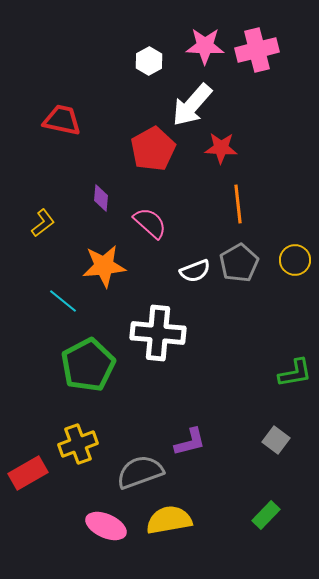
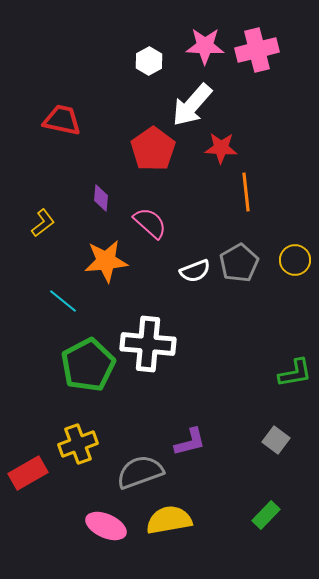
red pentagon: rotated 6 degrees counterclockwise
orange line: moved 8 px right, 12 px up
orange star: moved 2 px right, 5 px up
white cross: moved 10 px left, 11 px down
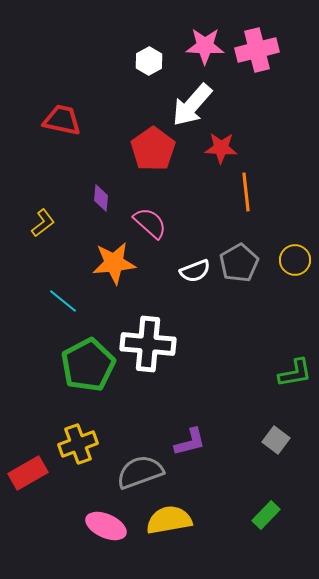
orange star: moved 8 px right, 2 px down
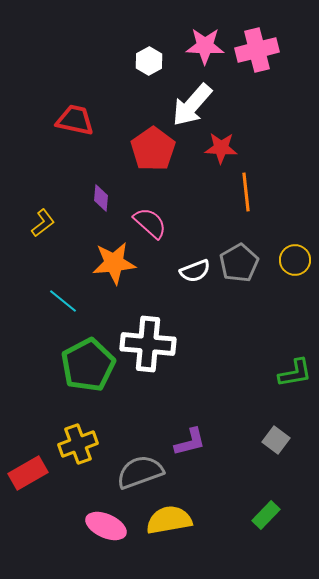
red trapezoid: moved 13 px right
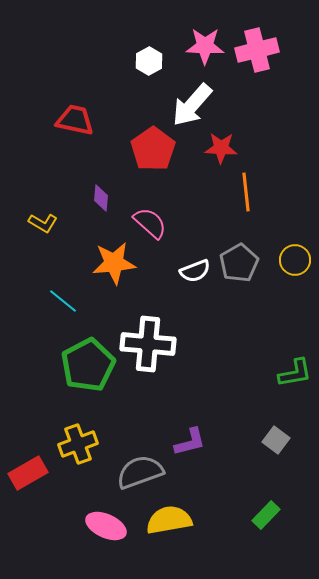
yellow L-shape: rotated 68 degrees clockwise
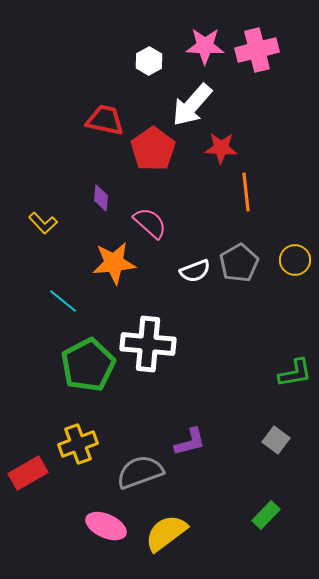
red trapezoid: moved 30 px right
yellow L-shape: rotated 16 degrees clockwise
yellow semicircle: moved 3 px left, 13 px down; rotated 27 degrees counterclockwise
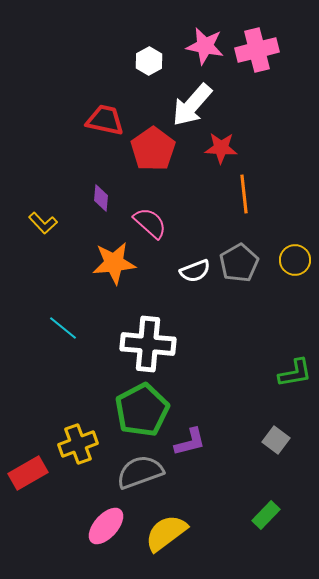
pink star: rotated 9 degrees clockwise
orange line: moved 2 px left, 2 px down
cyan line: moved 27 px down
green pentagon: moved 54 px right, 45 px down
pink ellipse: rotated 72 degrees counterclockwise
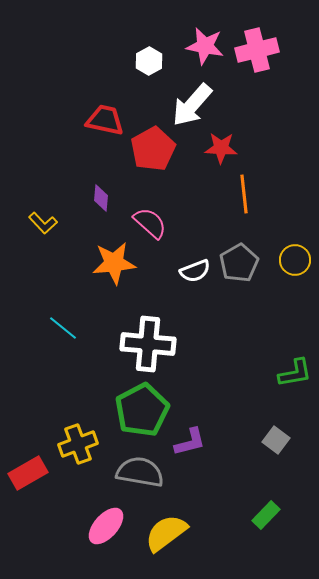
red pentagon: rotated 6 degrees clockwise
gray semicircle: rotated 30 degrees clockwise
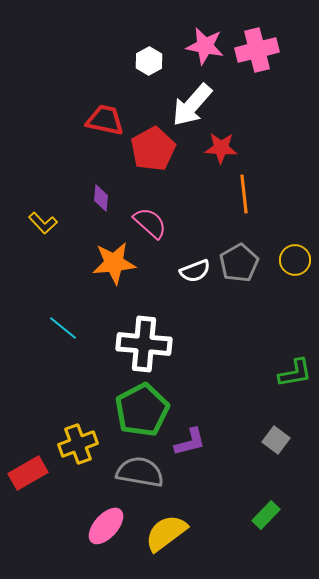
white cross: moved 4 px left
